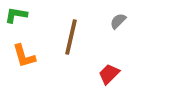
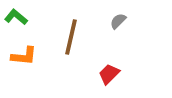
green L-shape: moved 2 px down; rotated 30 degrees clockwise
orange L-shape: rotated 68 degrees counterclockwise
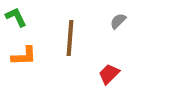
green L-shape: rotated 25 degrees clockwise
brown line: moved 1 px left, 1 px down; rotated 9 degrees counterclockwise
orange L-shape: rotated 8 degrees counterclockwise
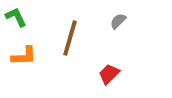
brown line: rotated 12 degrees clockwise
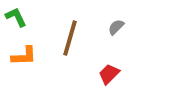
gray semicircle: moved 2 px left, 6 px down
